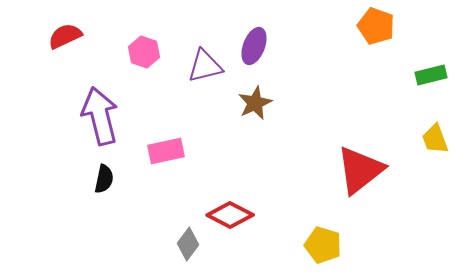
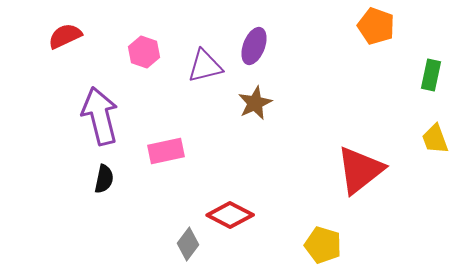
green rectangle: rotated 64 degrees counterclockwise
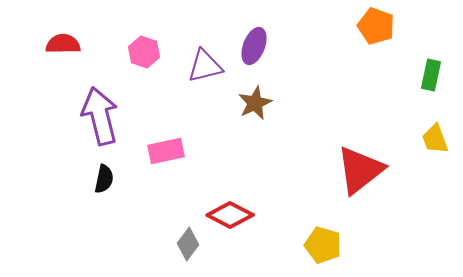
red semicircle: moved 2 px left, 8 px down; rotated 24 degrees clockwise
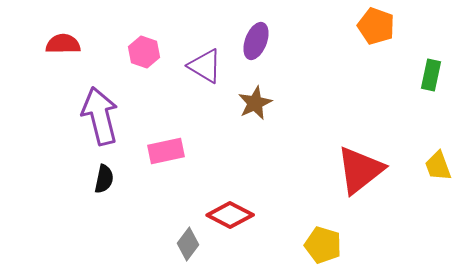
purple ellipse: moved 2 px right, 5 px up
purple triangle: rotated 45 degrees clockwise
yellow trapezoid: moved 3 px right, 27 px down
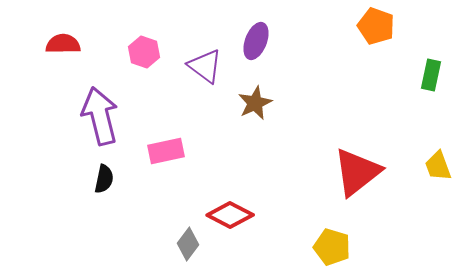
purple triangle: rotated 6 degrees clockwise
red triangle: moved 3 px left, 2 px down
yellow pentagon: moved 9 px right, 2 px down
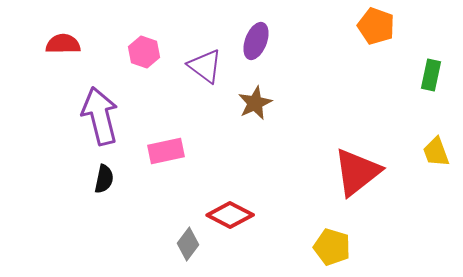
yellow trapezoid: moved 2 px left, 14 px up
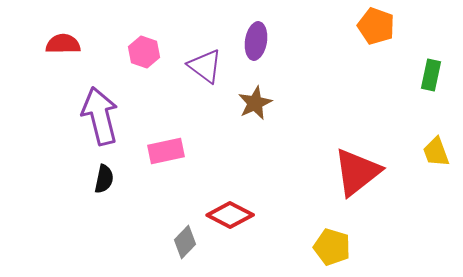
purple ellipse: rotated 12 degrees counterclockwise
gray diamond: moved 3 px left, 2 px up; rotated 8 degrees clockwise
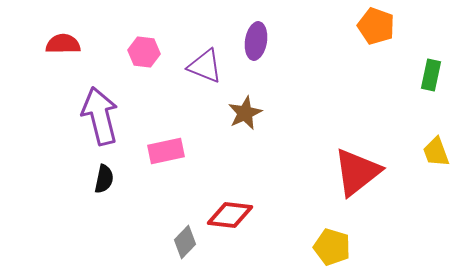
pink hexagon: rotated 12 degrees counterclockwise
purple triangle: rotated 15 degrees counterclockwise
brown star: moved 10 px left, 10 px down
red diamond: rotated 21 degrees counterclockwise
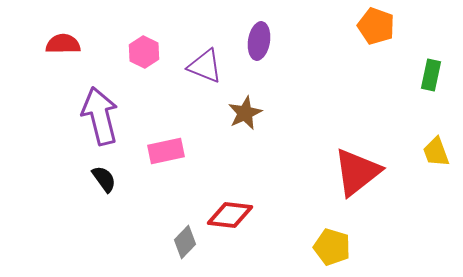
purple ellipse: moved 3 px right
pink hexagon: rotated 20 degrees clockwise
black semicircle: rotated 48 degrees counterclockwise
